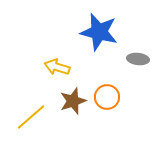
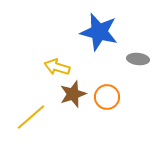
brown star: moved 7 px up
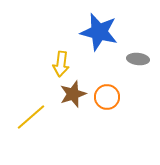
yellow arrow: moved 4 px right, 3 px up; rotated 100 degrees counterclockwise
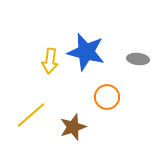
blue star: moved 13 px left, 20 px down
yellow arrow: moved 11 px left, 3 px up
brown star: moved 33 px down
yellow line: moved 2 px up
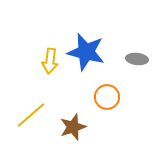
gray ellipse: moved 1 px left
